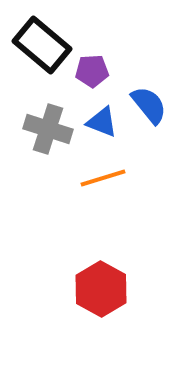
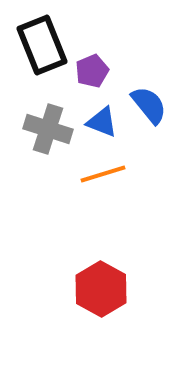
black rectangle: rotated 28 degrees clockwise
purple pentagon: rotated 20 degrees counterclockwise
orange line: moved 4 px up
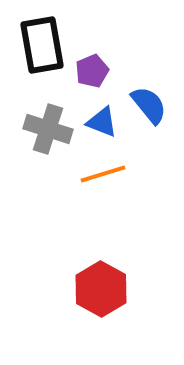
black rectangle: rotated 12 degrees clockwise
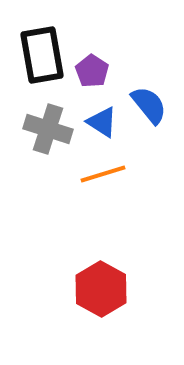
black rectangle: moved 10 px down
purple pentagon: rotated 16 degrees counterclockwise
blue triangle: rotated 12 degrees clockwise
